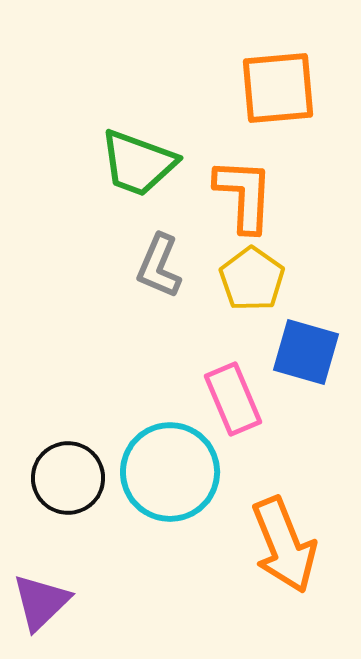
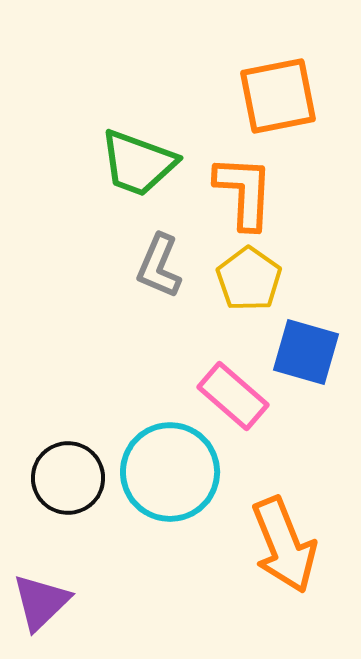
orange square: moved 8 px down; rotated 6 degrees counterclockwise
orange L-shape: moved 3 px up
yellow pentagon: moved 3 px left
pink rectangle: moved 3 px up; rotated 26 degrees counterclockwise
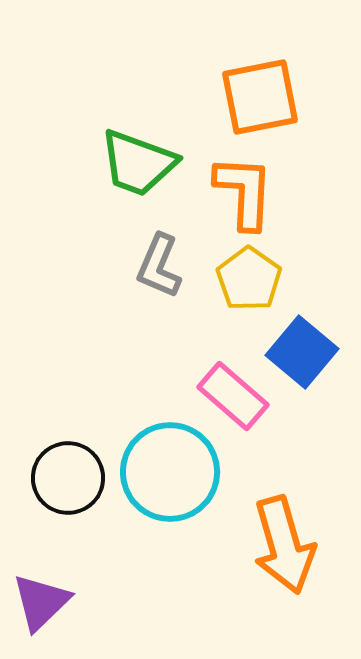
orange square: moved 18 px left, 1 px down
blue square: moved 4 px left; rotated 24 degrees clockwise
orange arrow: rotated 6 degrees clockwise
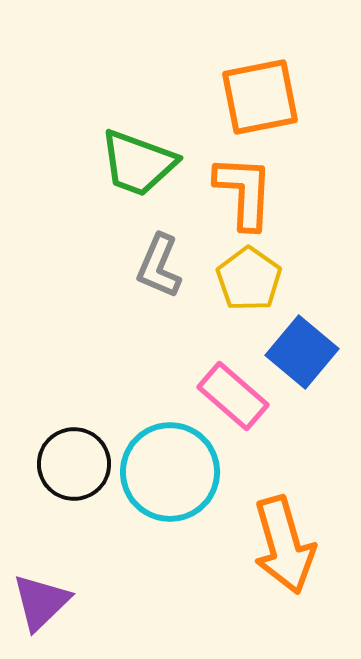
black circle: moved 6 px right, 14 px up
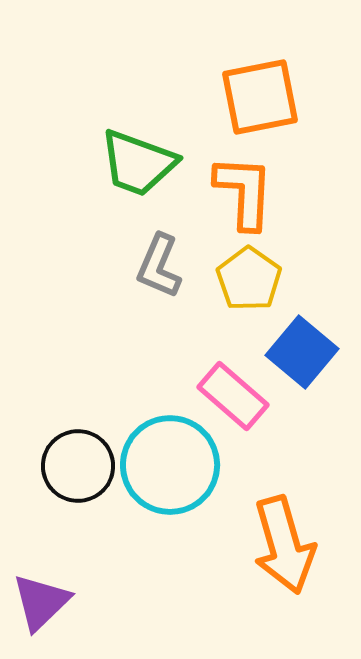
black circle: moved 4 px right, 2 px down
cyan circle: moved 7 px up
